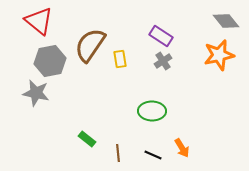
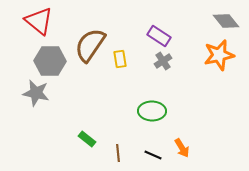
purple rectangle: moved 2 px left
gray hexagon: rotated 12 degrees clockwise
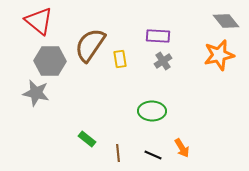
purple rectangle: moved 1 px left; rotated 30 degrees counterclockwise
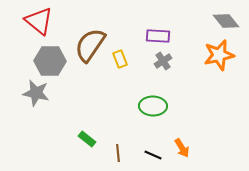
yellow rectangle: rotated 12 degrees counterclockwise
green ellipse: moved 1 px right, 5 px up
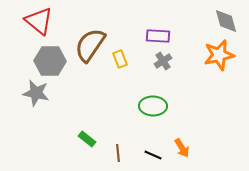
gray diamond: rotated 24 degrees clockwise
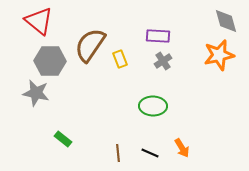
green rectangle: moved 24 px left
black line: moved 3 px left, 2 px up
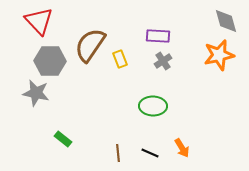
red triangle: rotated 8 degrees clockwise
